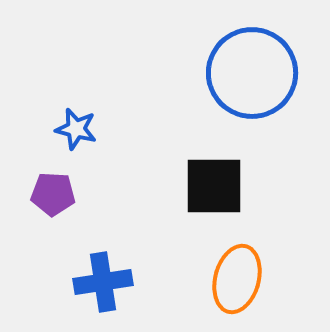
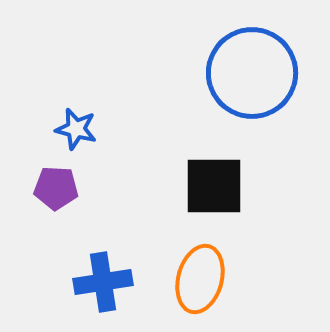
purple pentagon: moved 3 px right, 6 px up
orange ellipse: moved 37 px left
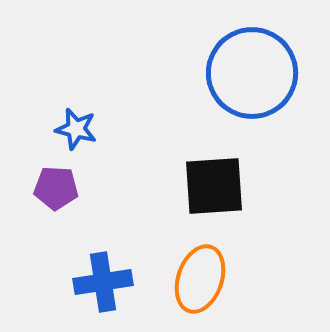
black square: rotated 4 degrees counterclockwise
orange ellipse: rotated 4 degrees clockwise
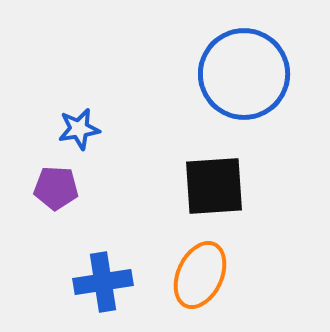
blue circle: moved 8 px left, 1 px down
blue star: moved 3 px right; rotated 24 degrees counterclockwise
orange ellipse: moved 4 px up; rotated 6 degrees clockwise
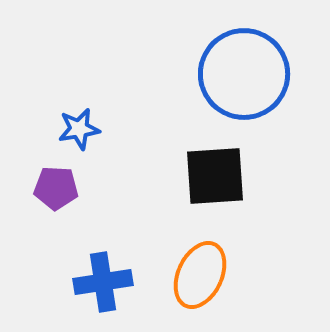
black square: moved 1 px right, 10 px up
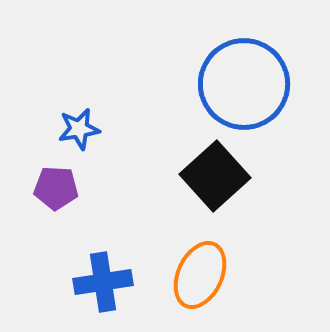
blue circle: moved 10 px down
black square: rotated 38 degrees counterclockwise
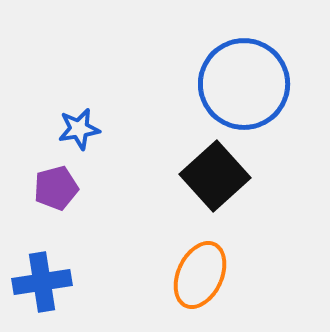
purple pentagon: rotated 18 degrees counterclockwise
blue cross: moved 61 px left
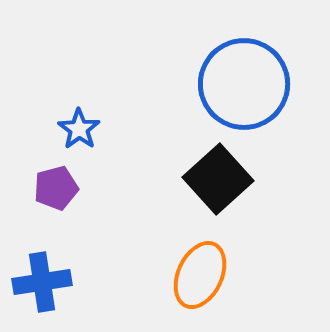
blue star: rotated 27 degrees counterclockwise
black square: moved 3 px right, 3 px down
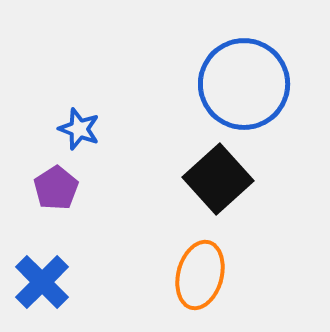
blue star: rotated 15 degrees counterclockwise
purple pentagon: rotated 18 degrees counterclockwise
orange ellipse: rotated 10 degrees counterclockwise
blue cross: rotated 36 degrees counterclockwise
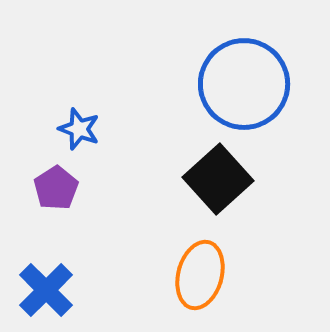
blue cross: moved 4 px right, 8 px down
